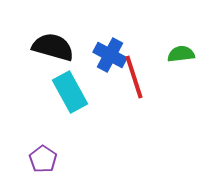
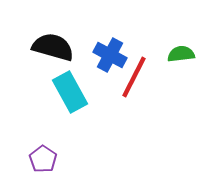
red line: rotated 45 degrees clockwise
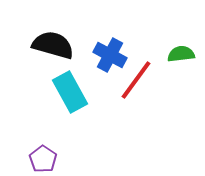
black semicircle: moved 2 px up
red line: moved 2 px right, 3 px down; rotated 9 degrees clockwise
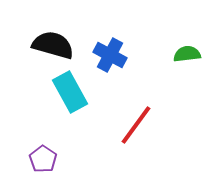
green semicircle: moved 6 px right
red line: moved 45 px down
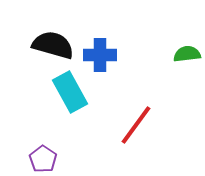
blue cross: moved 10 px left; rotated 28 degrees counterclockwise
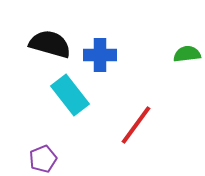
black semicircle: moved 3 px left, 1 px up
cyan rectangle: moved 3 px down; rotated 9 degrees counterclockwise
purple pentagon: rotated 16 degrees clockwise
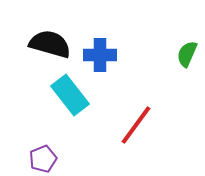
green semicircle: rotated 60 degrees counterclockwise
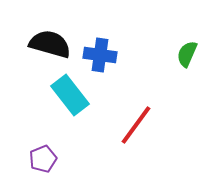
blue cross: rotated 8 degrees clockwise
